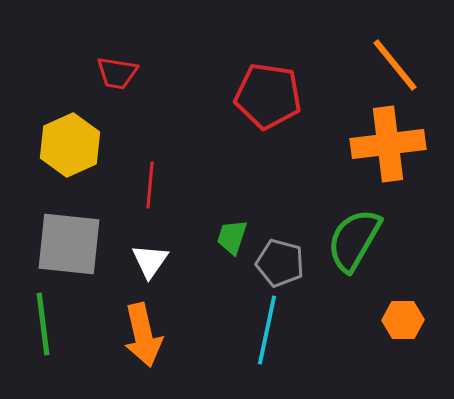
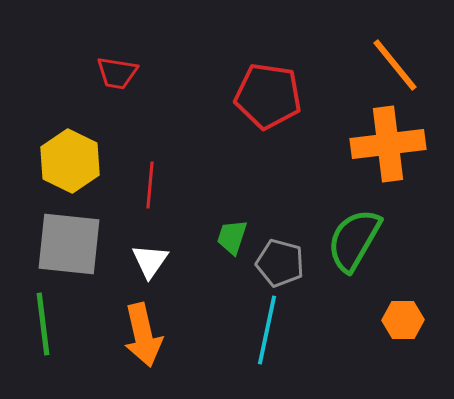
yellow hexagon: moved 16 px down; rotated 10 degrees counterclockwise
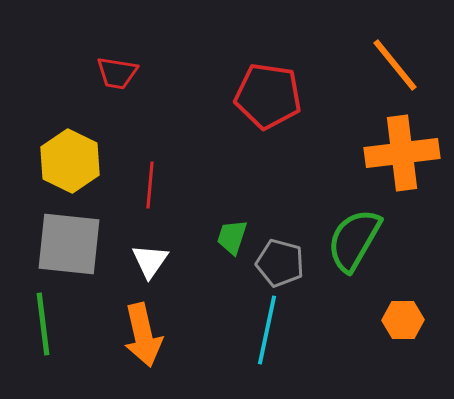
orange cross: moved 14 px right, 9 px down
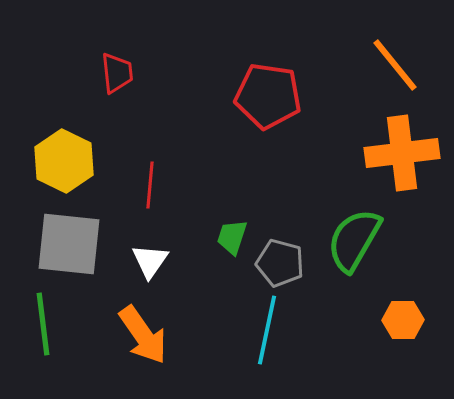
red trapezoid: rotated 105 degrees counterclockwise
yellow hexagon: moved 6 px left
orange arrow: rotated 22 degrees counterclockwise
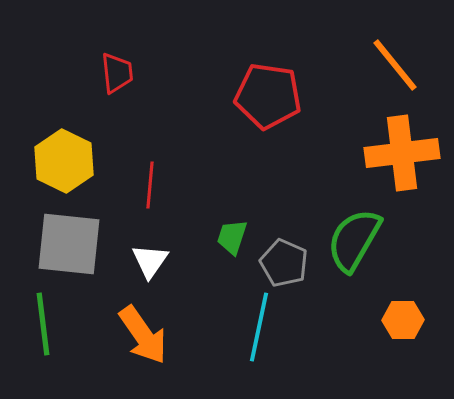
gray pentagon: moved 4 px right; rotated 9 degrees clockwise
cyan line: moved 8 px left, 3 px up
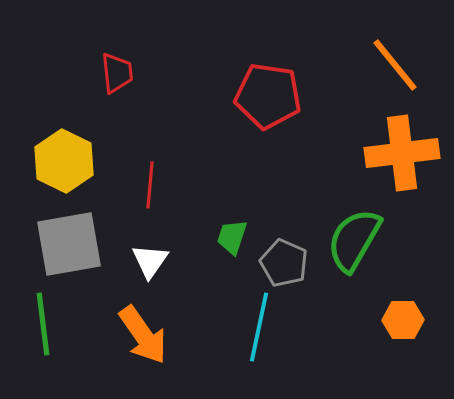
gray square: rotated 16 degrees counterclockwise
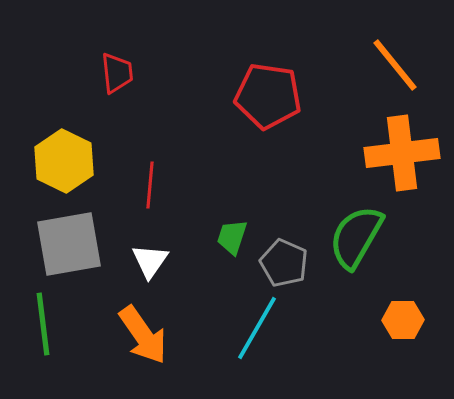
green semicircle: moved 2 px right, 3 px up
cyan line: moved 2 px left, 1 px down; rotated 18 degrees clockwise
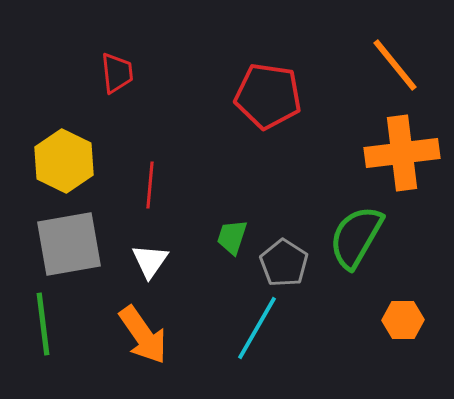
gray pentagon: rotated 9 degrees clockwise
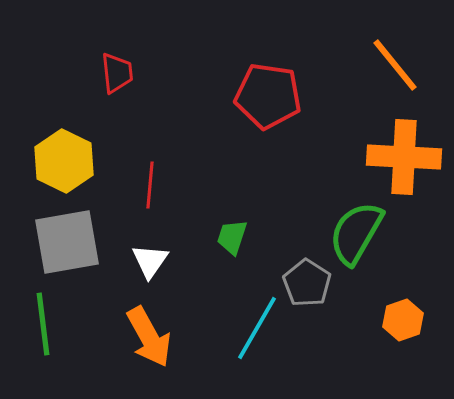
orange cross: moved 2 px right, 4 px down; rotated 10 degrees clockwise
green semicircle: moved 4 px up
gray square: moved 2 px left, 2 px up
gray pentagon: moved 23 px right, 20 px down
orange hexagon: rotated 18 degrees counterclockwise
orange arrow: moved 6 px right, 2 px down; rotated 6 degrees clockwise
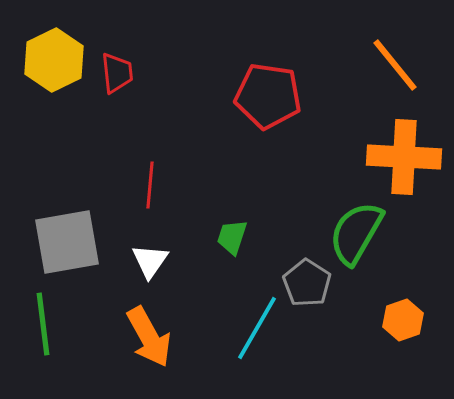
yellow hexagon: moved 10 px left, 101 px up; rotated 8 degrees clockwise
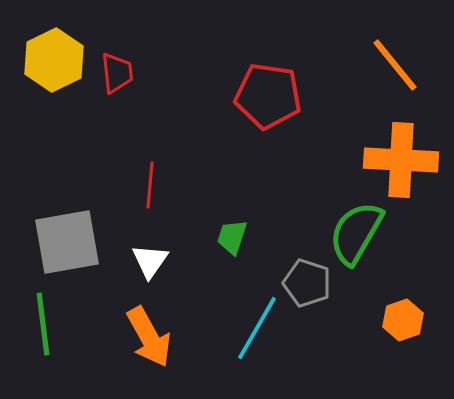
orange cross: moved 3 px left, 3 px down
gray pentagon: rotated 15 degrees counterclockwise
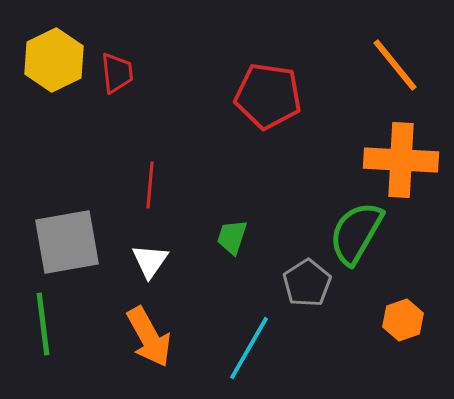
gray pentagon: rotated 21 degrees clockwise
cyan line: moved 8 px left, 20 px down
